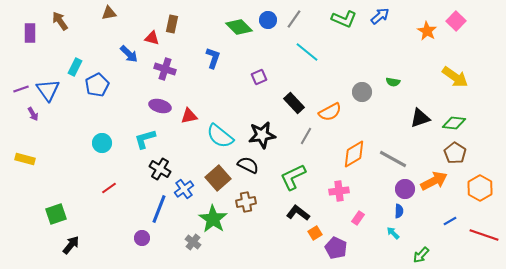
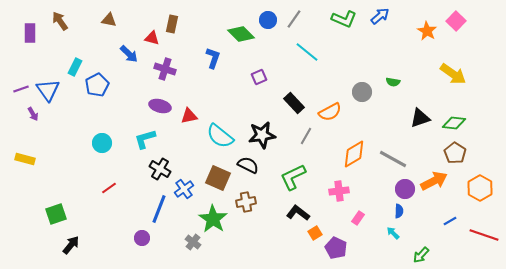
brown triangle at (109, 13): moved 7 px down; rotated 21 degrees clockwise
green diamond at (239, 27): moved 2 px right, 7 px down
yellow arrow at (455, 77): moved 2 px left, 3 px up
brown square at (218, 178): rotated 25 degrees counterclockwise
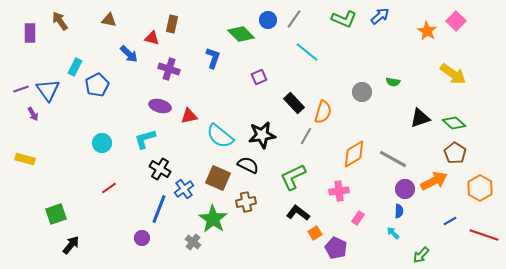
purple cross at (165, 69): moved 4 px right
orange semicircle at (330, 112): moved 7 px left; rotated 45 degrees counterclockwise
green diamond at (454, 123): rotated 35 degrees clockwise
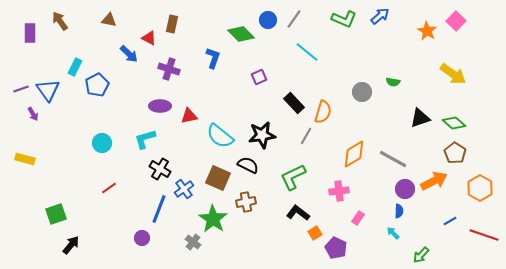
red triangle at (152, 38): moved 3 px left; rotated 14 degrees clockwise
purple ellipse at (160, 106): rotated 15 degrees counterclockwise
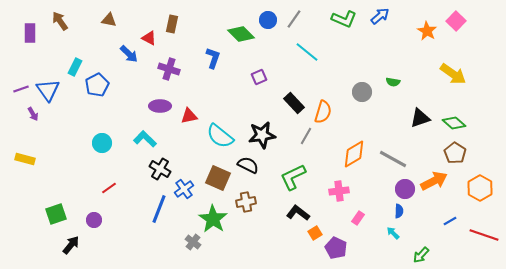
cyan L-shape at (145, 139): rotated 60 degrees clockwise
purple circle at (142, 238): moved 48 px left, 18 px up
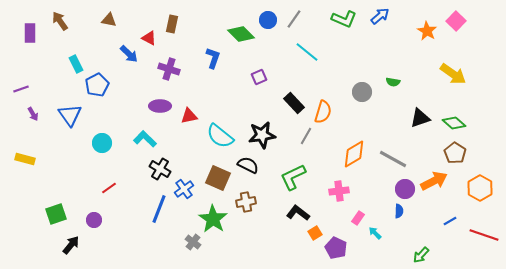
cyan rectangle at (75, 67): moved 1 px right, 3 px up; rotated 54 degrees counterclockwise
blue triangle at (48, 90): moved 22 px right, 25 px down
cyan arrow at (393, 233): moved 18 px left
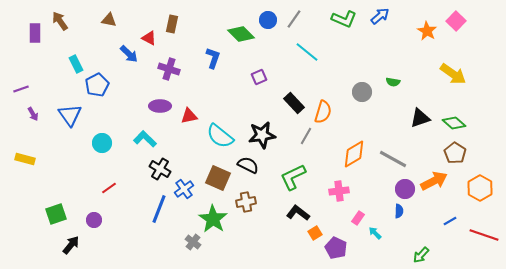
purple rectangle at (30, 33): moved 5 px right
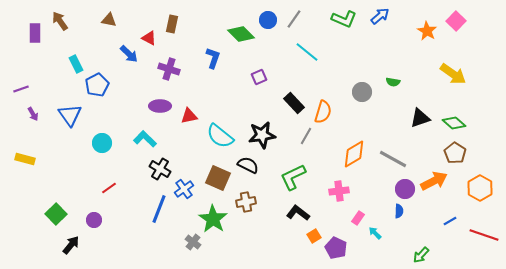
green square at (56, 214): rotated 25 degrees counterclockwise
orange square at (315, 233): moved 1 px left, 3 px down
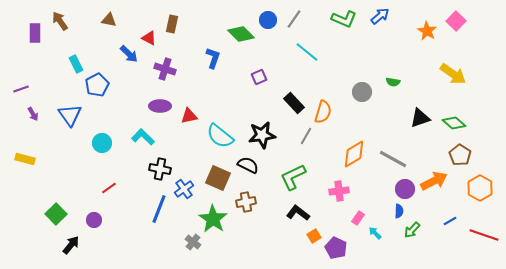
purple cross at (169, 69): moved 4 px left
cyan L-shape at (145, 139): moved 2 px left, 2 px up
brown pentagon at (455, 153): moved 5 px right, 2 px down
black cross at (160, 169): rotated 20 degrees counterclockwise
green arrow at (421, 255): moved 9 px left, 25 px up
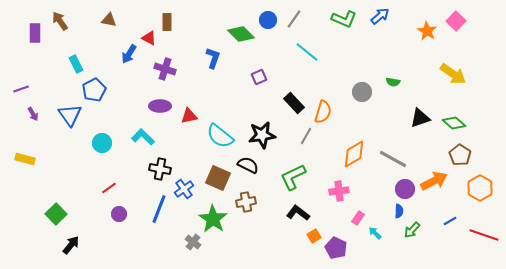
brown rectangle at (172, 24): moved 5 px left, 2 px up; rotated 12 degrees counterclockwise
blue arrow at (129, 54): rotated 78 degrees clockwise
blue pentagon at (97, 85): moved 3 px left, 5 px down
purple circle at (94, 220): moved 25 px right, 6 px up
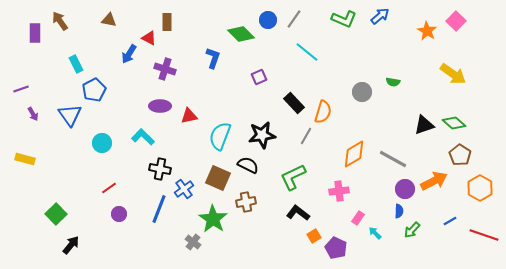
black triangle at (420, 118): moved 4 px right, 7 px down
cyan semicircle at (220, 136): rotated 72 degrees clockwise
